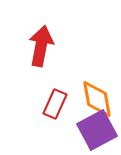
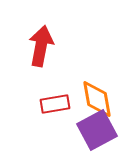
red rectangle: rotated 56 degrees clockwise
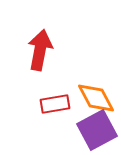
red arrow: moved 1 px left, 4 px down
orange diamond: moved 1 px left, 1 px up; rotated 18 degrees counterclockwise
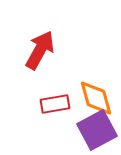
red arrow: rotated 18 degrees clockwise
orange diamond: rotated 12 degrees clockwise
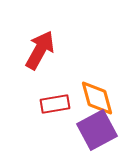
orange diamond: moved 1 px right
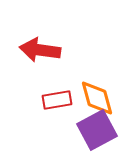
red arrow: rotated 111 degrees counterclockwise
red rectangle: moved 2 px right, 4 px up
